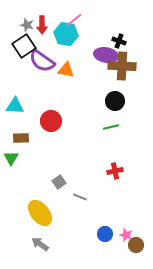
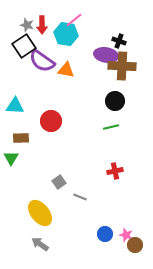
brown circle: moved 1 px left
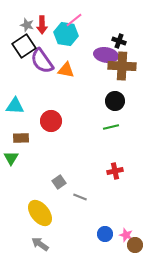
purple semicircle: rotated 20 degrees clockwise
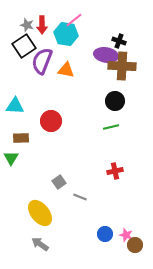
purple semicircle: rotated 56 degrees clockwise
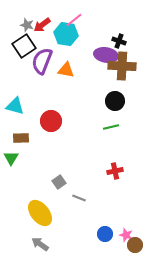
red arrow: rotated 54 degrees clockwise
cyan triangle: rotated 12 degrees clockwise
gray line: moved 1 px left, 1 px down
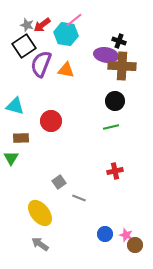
purple semicircle: moved 1 px left, 3 px down
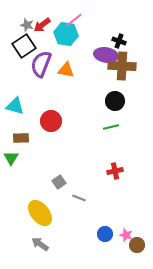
brown circle: moved 2 px right
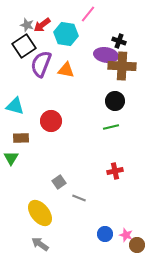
pink line: moved 14 px right, 6 px up; rotated 12 degrees counterclockwise
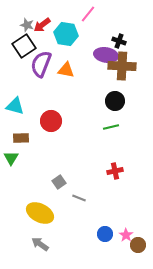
yellow ellipse: rotated 24 degrees counterclockwise
pink star: rotated 16 degrees clockwise
brown circle: moved 1 px right
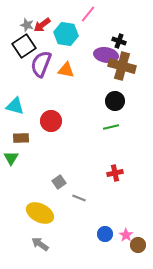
brown cross: rotated 12 degrees clockwise
red cross: moved 2 px down
